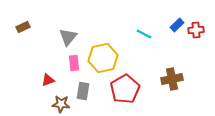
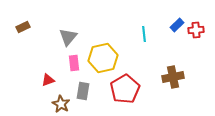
cyan line: rotated 56 degrees clockwise
brown cross: moved 1 px right, 2 px up
brown star: rotated 24 degrees clockwise
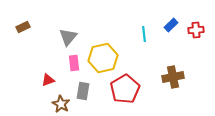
blue rectangle: moved 6 px left
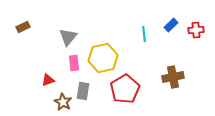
brown star: moved 2 px right, 2 px up
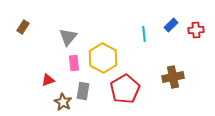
brown rectangle: rotated 32 degrees counterclockwise
yellow hexagon: rotated 20 degrees counterclockwise
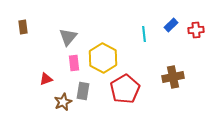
brown rectangle: rotated 40 degrees counterclockwise
red triangle: moved 2 px left, 1 px up
brown star: rotated 18 degrees clockwise
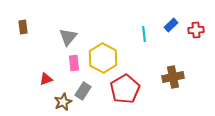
gray rectangle: rotated 24 degrees clockwise
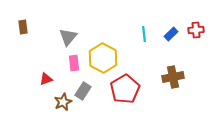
blue rectangle: moved 9 px down
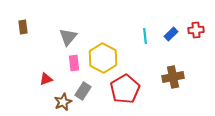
cyan line: moved 1 px right, 2 px down
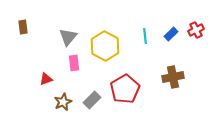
red cross: rotated 21 degrees counterclockwise
yellow hexagon: moved 2 px right, 12 px up
gray rectangle: moved 9 px right, 9 px down; rotated 12 degrees clockwise
